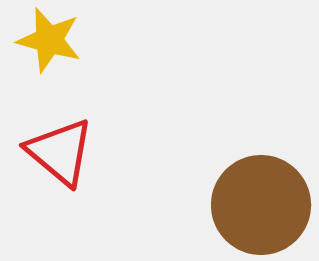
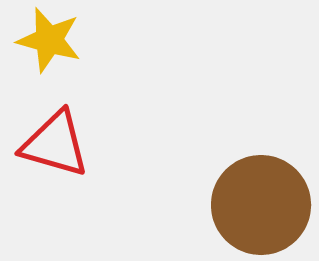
red triangle: moved 5 px left, 8 px up; rotated 24 degrees counterclockwise
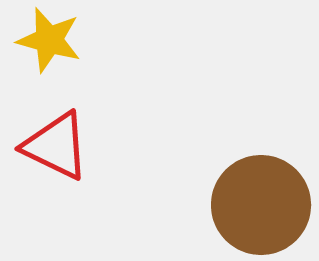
red triangle: moved 1 px right, 2 px down; rotated 10 degrees clockwise
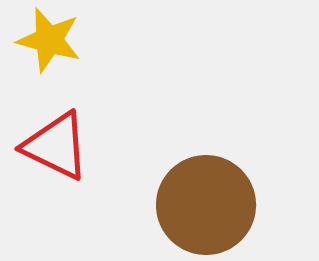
brown circle: moved 55 px left
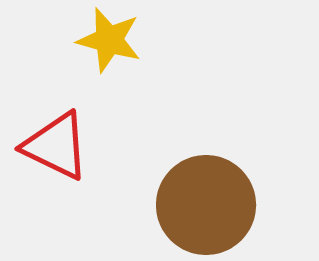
yellow star: moved 60 px right
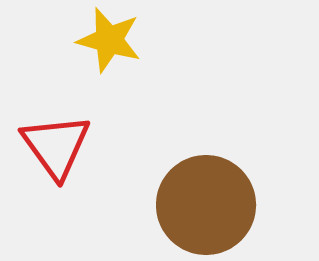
red triangle: rotated 28 degrees clockwise
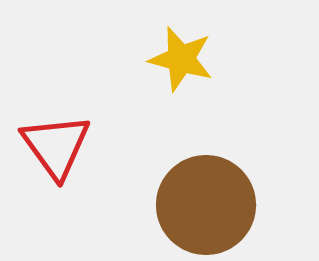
yellow star: moved 72 px right, 19 px down
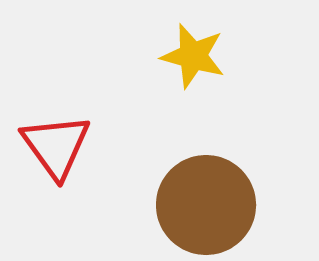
yellow star: moved 12 px right, 3 px up
